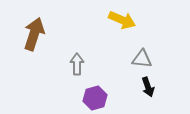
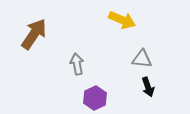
brown arrow: rotated 16 degrees clockwise
gray arrow: rotated 10 degrees counterclockwise
purple hexagon: rotated 10 degrees counterclockwise
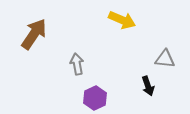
gray triangle: moved 23 px right
black arrow: moved 1 px up
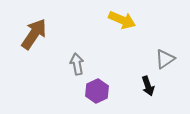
gray triangle: rotated 40 degrees counterclockwise
purple hexagon: moved 2 px right, 7 px up
